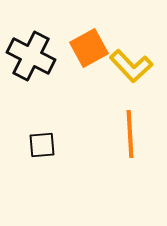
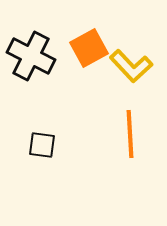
black square: rotated 12 degrees clockwise
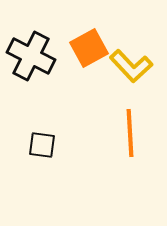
orange line: moved 1 px up
